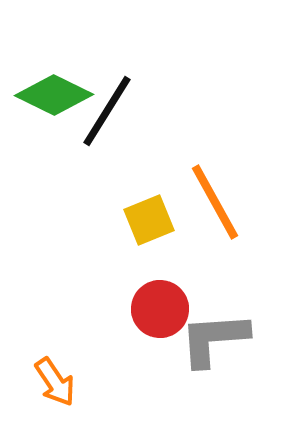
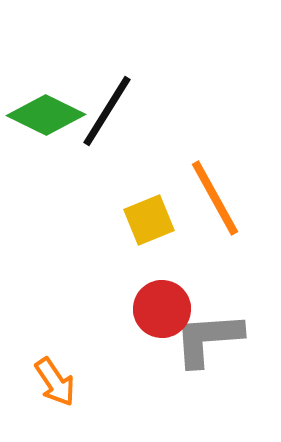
green diamond: moved 8 px left, 20 px down
orange line: moved 4 px up
red circle: moved 2 px right
gray L-shape: moved 6 px left
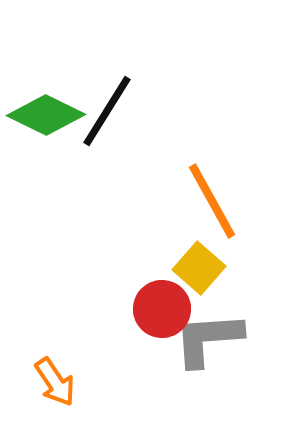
orange line: moved 3 px left, 3 px down
yellow square: moved 50 px right, 48 px down; rotated 27 degrees counterclockwise
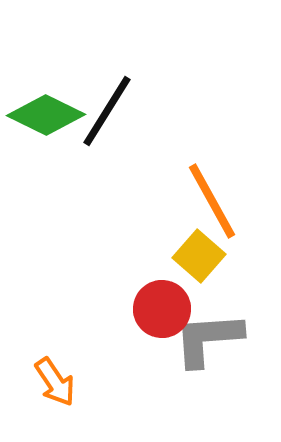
yellow square: moved 12 px up
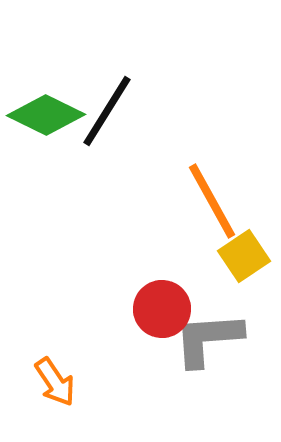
yellow square: moved 45 px right; rotated 15 degrees clockwise
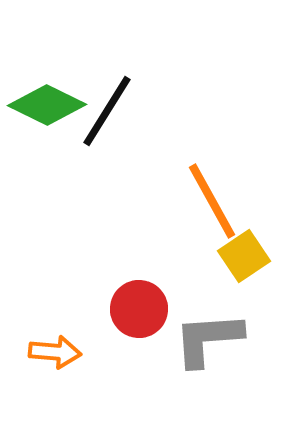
green diamond: moved 1 px right, 10 px up
red circle: moved 23 px left
orange arrow: moved 30 px up; rotated 51 degrees counterclockwise
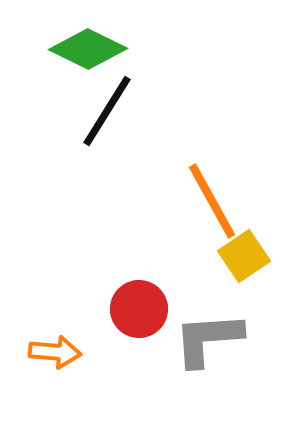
green diamond: moved 41 px right, 56 px up
